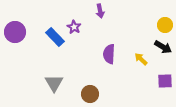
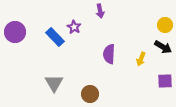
yellow arrow: rotated 112 degrees counterclockwise
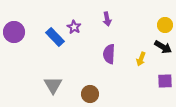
purple arrow: moved 7 px right, 8 px down
purple circle: moved 1 px left
gray triangle: moved 1 px left, 2 px down
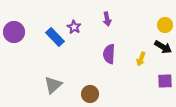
gray triangle: rotated 18 degrees clockwise
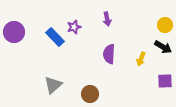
purple star: rotated 24 degrees clockwise
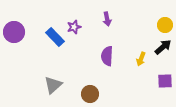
black arrow: rotated 72 degrees counterclockwise
purple semicircle: moved 2 px left, 2 px down
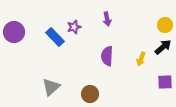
purple square: moved 1 px down
gray triangle: moved 2 px left, 2 px down
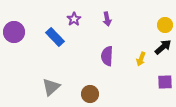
purple star: moved 8 px up; rotated 16 degrees counterclockwise
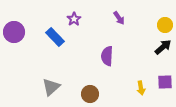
purple arrow: moved 12 px right, 1 px up; rotated 24 degrees counterclockwise
yellow arrow: moved 29 px down; rotated 32 degrees counterclockwise
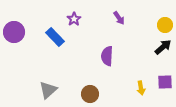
gray triangle: moved 3 px left, 3 px down
